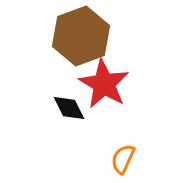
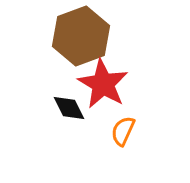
red star: moved 1 px left
orange semicircle: moved 28 px up
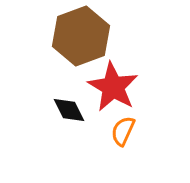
red star: moved 10 px right, 3 px down
black diamond: moved 2 px down
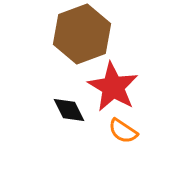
brown hexagon: moved 1 px right, 2 px up
orange semicircle: rotated 80 degrees counterclockwise
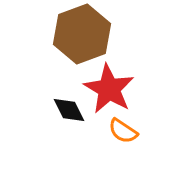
red star: moved 4 px left, 2 px down
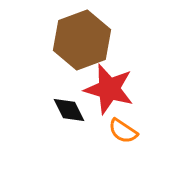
brown hexagon: moved 6 px down
red star: rotated 15 degrees counterclockwise
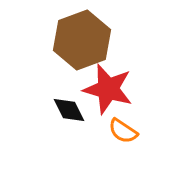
red star: moved 1 px left
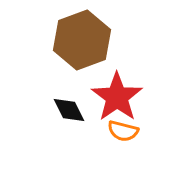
red star: moved 9 px right, 8 px down; rotated 21 degrees clockwise
orange semicircle: rotated 20 degrees counterclockwise
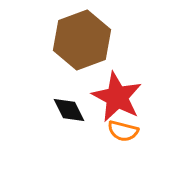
red star: rotated 9 degrees counterclockwise
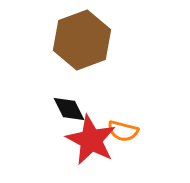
red star: moved 26 px left, 43 px down
black diamond: moved 1 px up
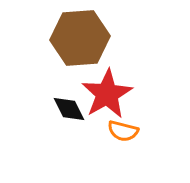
brown hexagon: moved 2 px left, 2 px up; rotated 16 degrees clockwise
red star: moved 16 px right, 46 px up; rotated 15 degrees clockwise
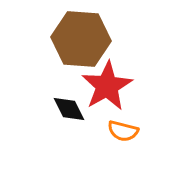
brown hexagon: moved 1 px right, 1 px down; rotated 8 degrees clockwise
red star: moved 8 px up
